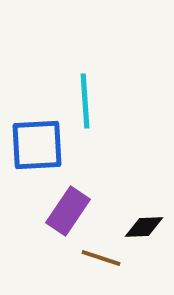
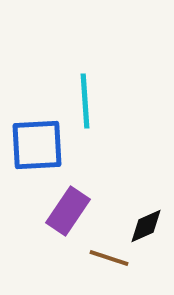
black diamond: moved 2 px right, 1 px up; rotated 21 degrees counterclockwise
brown line: moved 8 px right
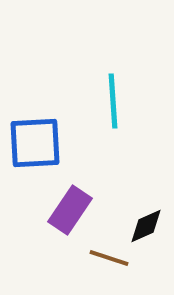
cyan line: moved 28 px right
blue square: moved 2 px left, 2 px up
purple rectangle: moved 2 px right, 1 px up
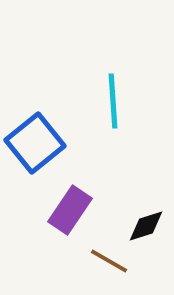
blue square: rotated 36 degrees counterclockwise
black diamond: rotated 6 degrees clockwise
brown line: moved 3 px down; rotated 12 degrees clockwise
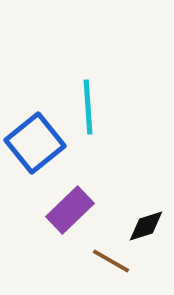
cyan line: moved 25 px left, 6 px down
purple rectangle: rotated 12 degrees clockwise
brown line: moved 2 px right
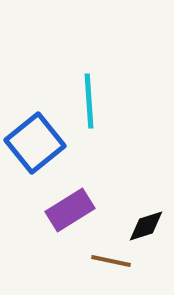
cyan line: moved 1 px right, 6 px up
purple rectangle: rotated 12 degrees clockwise
brown line: rotated 18 degrees counterclockwise
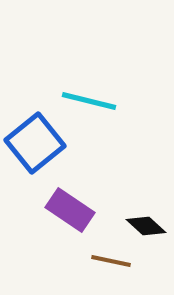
cyan line: rotated 72 degrees counterclockwise
purple rectangle: rotated 66 degrees clockwise
black diamond: rotated 60 degrees clockwise
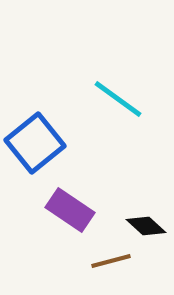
cyan line: moved 29 px right, 2 px up; rotated 22 degrees clockwise
brown line: rotated 27 degrees counterclockwise
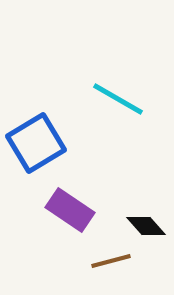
cyan line: rotated 6 degrees counterclockwise
blue square: moved 1 px right; rotated 8 degrees clockwise
black diamond: rotated 6 degrees clockwise
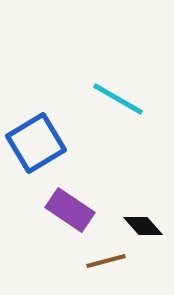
black diamond: moved 3 px left
brown line: moved 5 px left
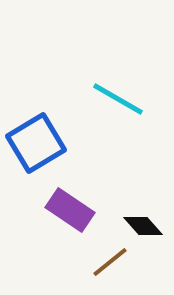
brown line: moved 4 px right, 1 px down; rotated 24 degrees counterclockwise
